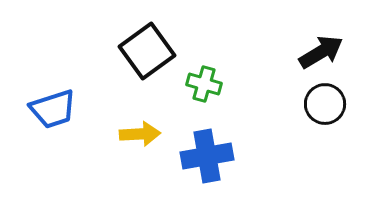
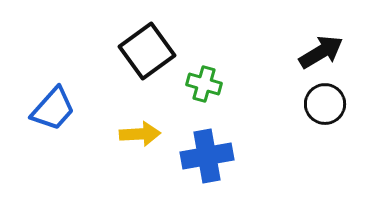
blue trapezoid: rotated 30 degrees counterclockwise
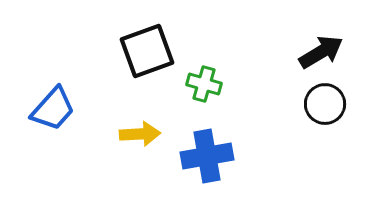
black square: rotated 16 degrees clockwise
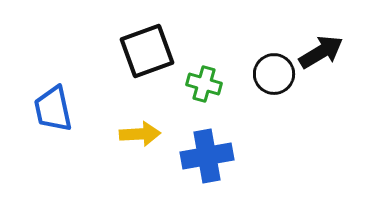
black circle: moved 51 px left, 30 px up
blue trapezoid: rotated 126 degrees clockwise
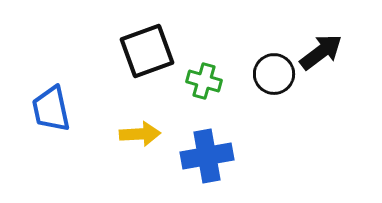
black arrow: rotated 6 degrees counterclockwise
green cross: moved 3 px up
blue trapezoid: moved 2 px left
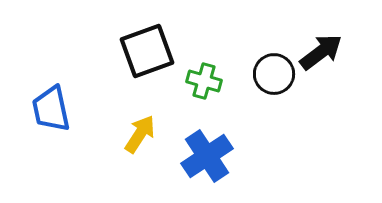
yellow arrow: rotated 54 degrees counterclockwise
blue cross: rotated 24 degrees counterclockwise
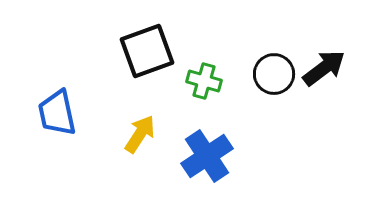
black arrow: moved 3 px right, 16 px down
blue trapezoid: moved 6 px right, 4 px down
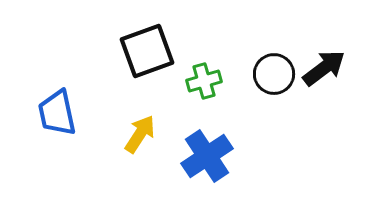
green cross: rotated 32 degrees counterclockwise
